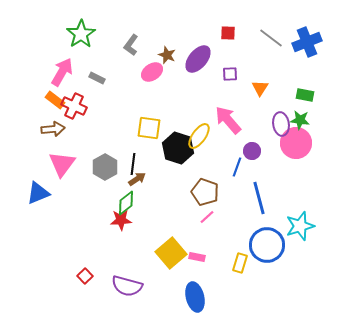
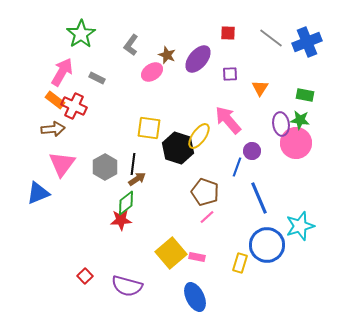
blue line at (259, 198): rotated 8 degrees counterclockwise
blue ellipse at (195, 297): rotated 12 degrees counterclockwise
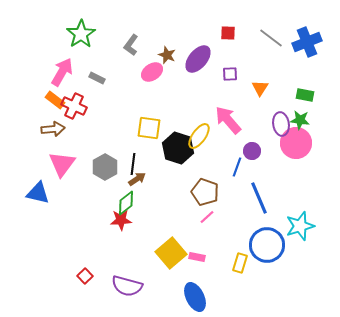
blue triangle at (38, 193): rotated 35 degrees clockwise
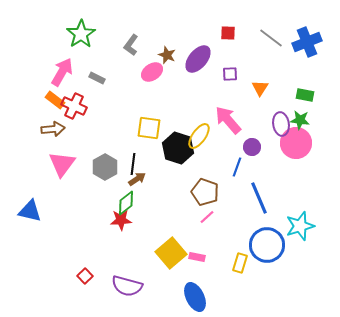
purple circle at (252, 151): moved 4 px up
blue triangle at (38, 193): moved 8 px left, 18 px down
